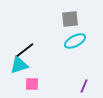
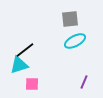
purple line: moved 4 px up
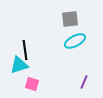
black line: rotated 60 degrees counterclockwise
pink square: rotated 16 degrees clockwise
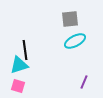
pink square: moved 14 px left, 2 px down
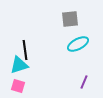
cyan ellipse: moved 3 px right, 3 px down
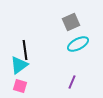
gray square: moved 1 px right, 3 px down; rotated 18 degrees counterclockwise
cyan triangle: rotated 18 degrees counterclockwise
purple line: moved 12 px left
pink square: moved 2 px right
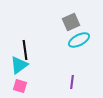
cyan ellipse: moved 1 px right, 4 px up
purple line: rotated 16 degrees counterclockwise
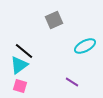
gray square: moved 17 px left, 2 px up
cyan ellipse: moved 6 px right, 6 px down
black line: moved 1 px left, 1 px down; rotated 42 degrees counterclockwise
purple line: rotated 64 degrees counterclockwise
